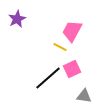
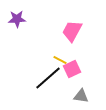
purple star: rotated 24 degrees clockwise
yellow line: moved 13 px down
gray triangle: moved 3 px left
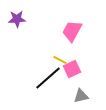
gray triangle: rotated 21 degrees counterclockwise
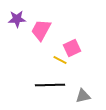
pink trapezoid: moved 31 px left, 1 px up
pink square: moved 21 px up
black line: moved 2 px right, 7 px down; rotated 40 degrees clockwise
gray triangle: moved 2 px right
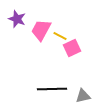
purple star: rotated 24 degrees clockwise
yellow line: moved 24 px up
black line: moved 2 px right, 4 px down
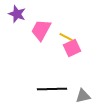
purple star: moved 5 px up
yellow line: moved 6 px right, 1 px down
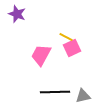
pink trapezoid: moved 25 px down
black line: moved 3 px right, 3 px down
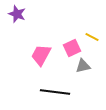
yellow line: moved 26 px right
black line: rotated 8 degrees clockwise
gray triangle: moved 30 px up
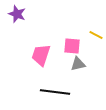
yellow line: moved 4 px right, 2 px up
pink square: moved 2 px up; rotated 30 degrees clockwise
pink trapezoid: rotated 10 degrees counterclockwise
gray triangle: moved 5 px left, 2 px up
